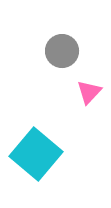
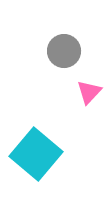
gray circle: moved 2 px right
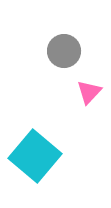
cyan square: moved 1 px left, 2 px down
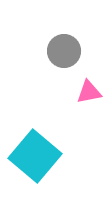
pink triangle: rotated 36 degrees clockwise
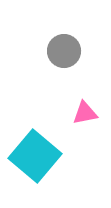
pink triangle: moved 4 px left, 21 px down
